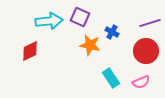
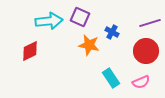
orange star: moved 1 px left
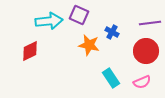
purple square: moved 1 px left, 2 px up
purple line: rotated 10 degrees clockwise
pink semicircle: moved 1 px right
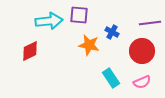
purple square: rotated 18 degrees counterclockwise
red circle: moved 4 px left
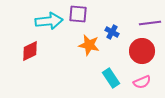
purple square: moved 1 px left, 1 px up
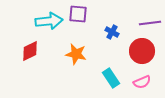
orange star: moved 13 px left, 9 px down
